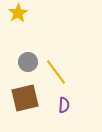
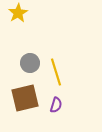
gray circle: moved 2 px right, 1 px down
yellow line: rotated 20 degrees clockwise
purple semicircle: moved 8 px left; rotated 14 degrees clockwise
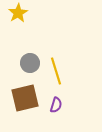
yellow line: moved 1 px up
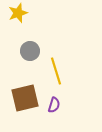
yellow star: rotated 12 degrees clockwise
gray circle: moved 12 px up
purple semicircle: moved 2 px left
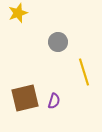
gray circle: moved 28 px right, 9 px up
yellow line: moved 28 px right, 1 px down
purple semicircle: moved 4 px up
